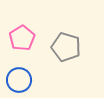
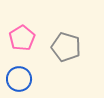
blue circle: moved 1 px up
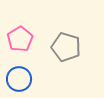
pink pentagon: moved 2 px left, 1 px down
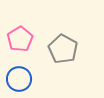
gray pentagon: moved 3 px left, 2 px down; rotated 12 degrees clockwise
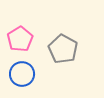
blue circle: moved 3 px right, 5 px up
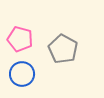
pink pentagon: rotated 25 degrees counterclockwise
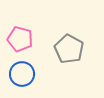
gray pentagon: moved 6 px right
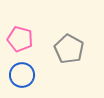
blue circle: moved 1 px down
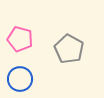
blue circle: moved 2 px left, 4 px down
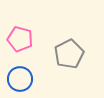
gray pentagon: moved 5 px down; rotated 16 degrees clockwise
